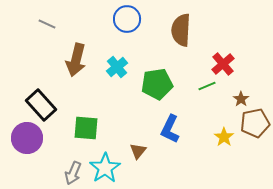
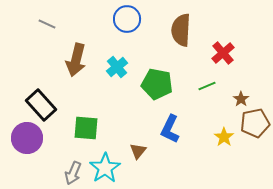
red cross: moved 11 px up
green pentagon: rotated 20 degrees clockwise
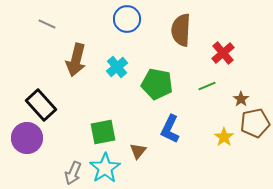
green square: moved 17 px right, 4 px down; rotated 16 degrees counterclockwise
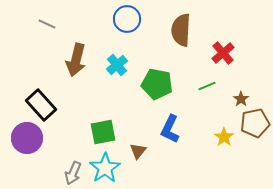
cyan cross: moved 2 px up
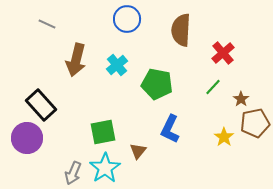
green line: moved 6 px right, 1 px down; rotated 24 degrees counterclockwise
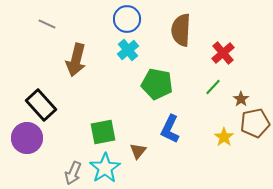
cyan cross: moved 11 px right, 15 px up
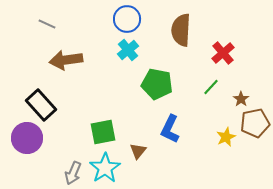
brown arrow: moved 10 px left; rotated 68 degrees clockwise
green line: moved 2 px left
yellow star: moved 2 px right; rotated 12 degrees clockwise
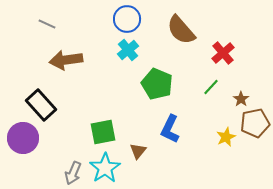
brown semicircle: rotated 44 degrees counterclockwise
green pentagon: rotated 12 degrees clockwise
purple circle: moved 4 px left
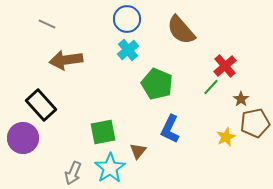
red cross: moved 2 px right, 13 px down
cyan star: moved 5 px right
